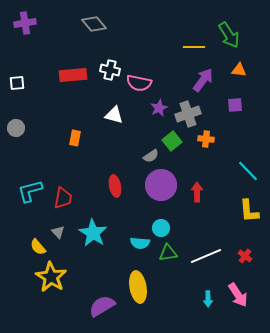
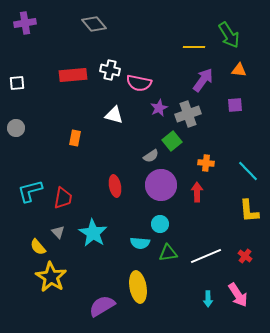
orange cross: moved 24 px down
cyan circle: moved 1 px left, 4 px up
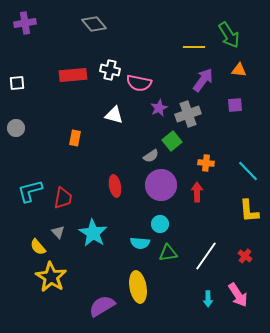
white line: rotated 32 degrees counterclockwise
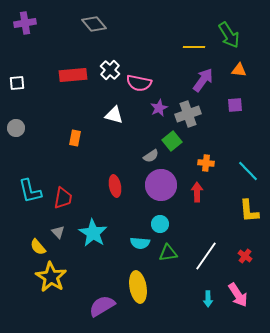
white cross: rotated 30 degrees clockwise
cyan L-shape: rotated 88 degrees counterclockwise
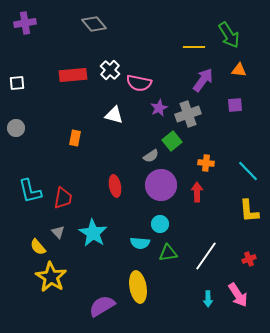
red cross: moved 4 px right, 3 px down; rotated 32 degrees clockwise
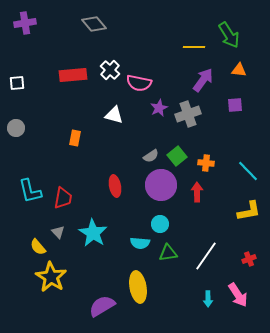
green square: moved 5 px right, 15 px down
yellow L-shape: rotated 95 degrees counterclockwise
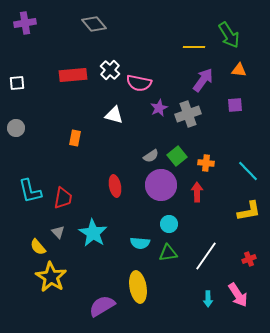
cyan circle: moved 9 px right
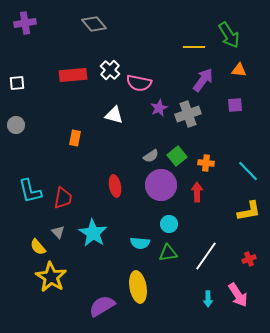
gray circle: moved 3 px up
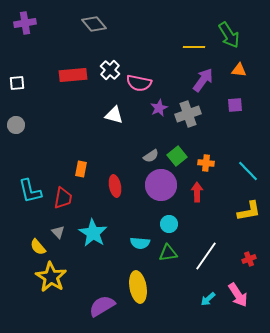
orange rectangle: moved 6 px right, 31 px down
cyan arrow: rotated 49 degrees clockwise
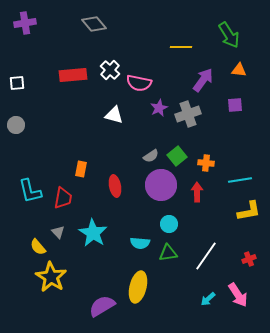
yellow line: moved 13 px left
cyan line: moved 8 px left, 9 px down; rotated 55 degrees counterclockwise
yellow ellipse: rotated 24 degrees clockwise
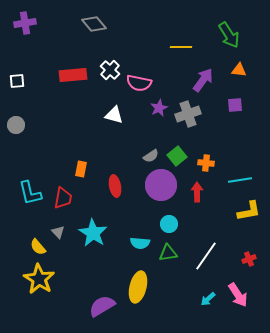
white square: moved 2 px up
cyan L-shape: moved 2 px down
yellow star: moved 12 px left, 2 px down
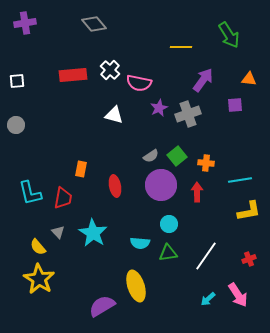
orange triangle: moved 10 px right, 9 px down
yellow ellipse: moved 2 px left, 1 px up; rotated 32 degrees counterclockwise
